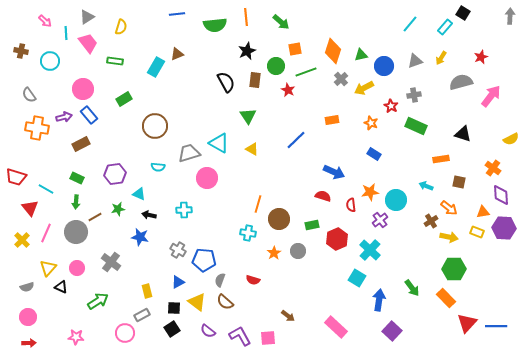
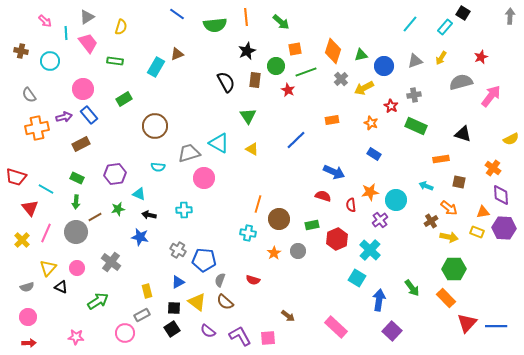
blue line at (177, 14): rotated 42 degrees clockwise
orange cross at (37, 128): rotated 20 degrees counterclockwise
pink circle at (207, 178): moved 3 px left
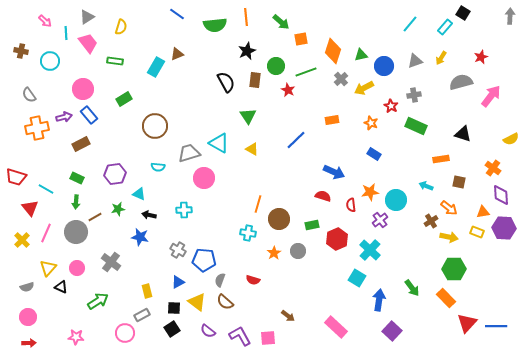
orange square at (295, 49): moved 6 px right, 10 px up
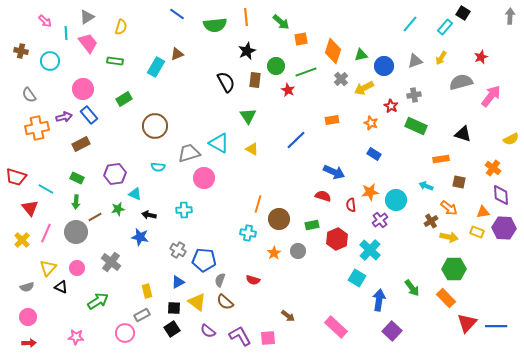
cyan triangle at (139, 194): moved 4 px left
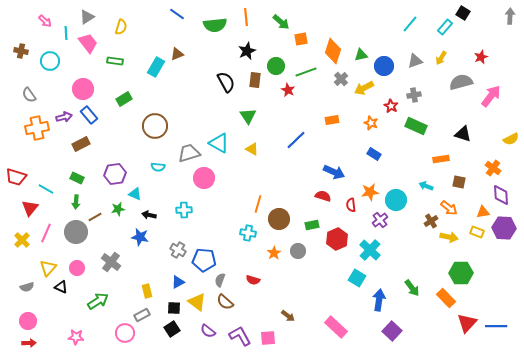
red triangle at (30, 208): rotated 18 degrees clockwise
green hexagon at (454, 269): moved 7 px right, 4 px down
pink circle at (28, 317): moved 4 px down
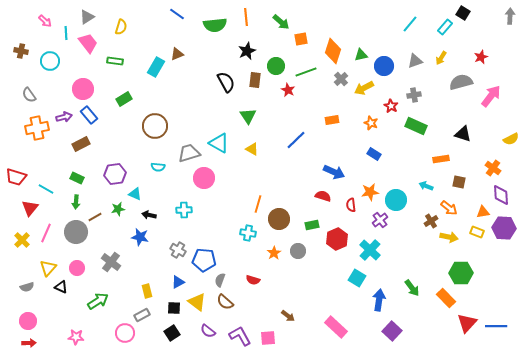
black square at (172, 329): moved 4 px down
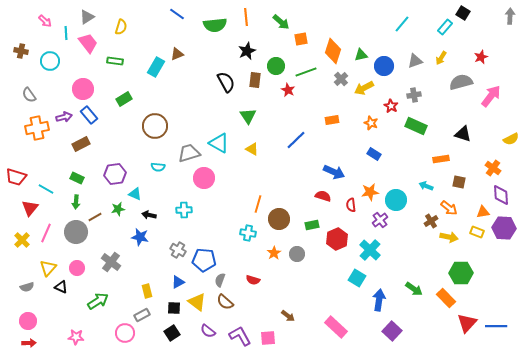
cyan line at (410, 24): moved 8 px left
gray circle at (298, 251): moved 1 px left, 3 px down
green arrow at (412, 288): moved 2 px right, 1 px down; rotated 18 degrees counterclockwise
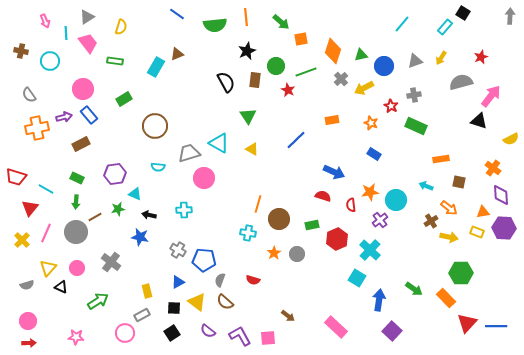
pink arrow at (45, 21): rotated 24 degrees clockwise
black triangle at (463, 134): moved 16 px right, 13 px up
gray semicircle at (27, 287): moved 2 px up
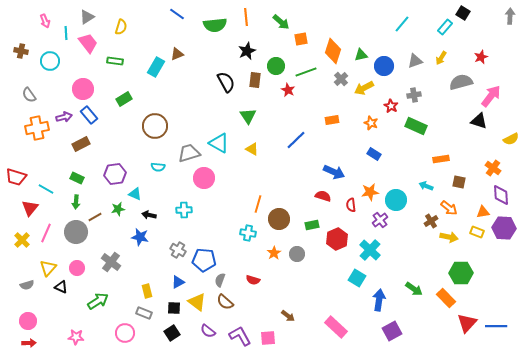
gray rectangle at (142, 315): moved 2 px right, 2 px up; rotated 49 degrees clockwise
purple square at (392, 331): rotated 18 degrees clockwise
